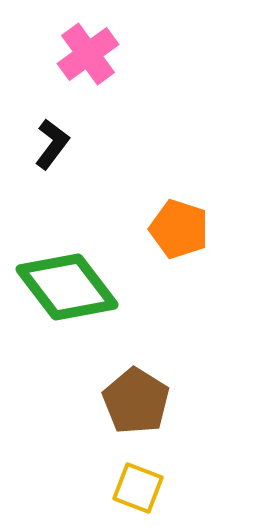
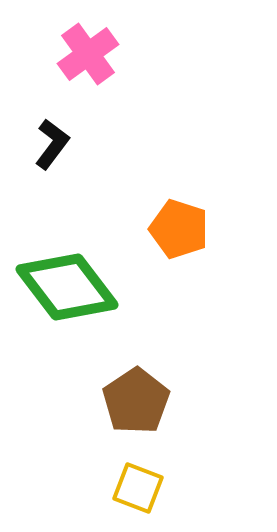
brown pentagon: rotated 6 degrees clockwise
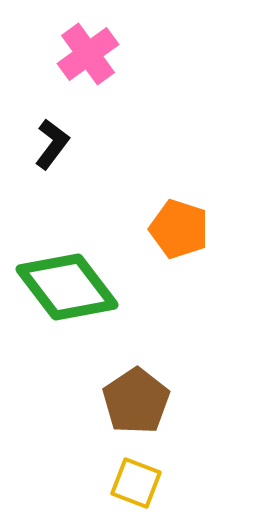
yellow square: moved 2 px left, 5 px up
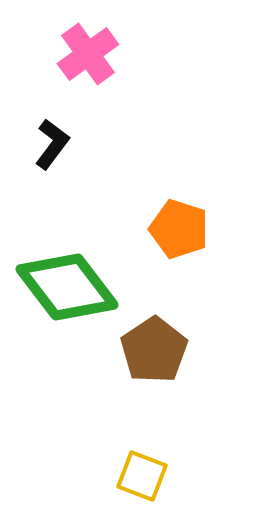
brown pentagon: moved 18 px right, 51 px up
yellow square: moved 6 px right, 7 px up
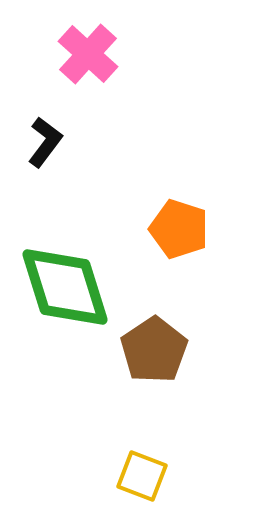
pink cross: rotated 12 degrees counterclockwise
black L-shape: moved 7 px left, 2 px up
green diamond: moved 2 px left; rotated 20 degrees clockwise
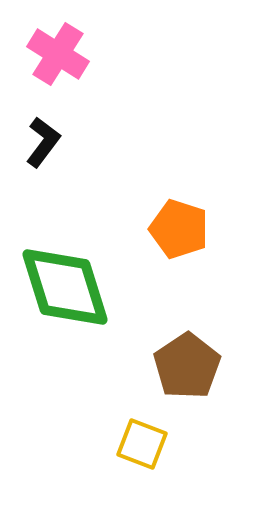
pink cross: moved 30 px left; rotated 10 degrees counterclockwise
black L-shape: moved 2 px left
brown pentagon: moved 33 px right, 16 px down
yellow square: moved 32 px up
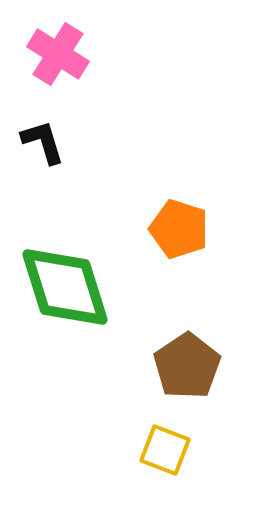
black L-shape: rotated 54 degrees counterclockwise
yellow square: moved 23 px right, 6 px down
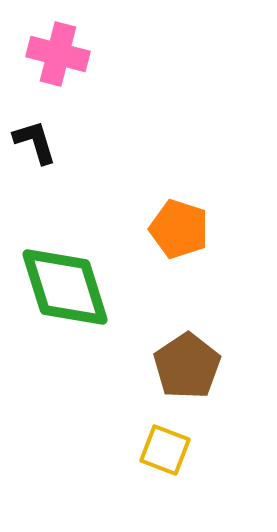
pink cross: rotated 18 degrees counterclockwise
black L-shape: moved 8 px left
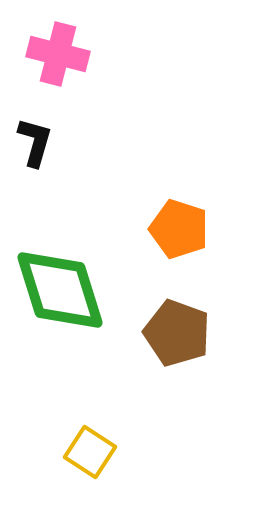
black L-shape: rotated 33 degrees clockwise
green diamond: moved 5 px left, 3 px down
brown pentagon: moved 10 px left, 33 px up; rotated 18 degrees counterclockwise
yellow square: moved 75 px left, 2 px down; rotated 12 degrees clockwise
